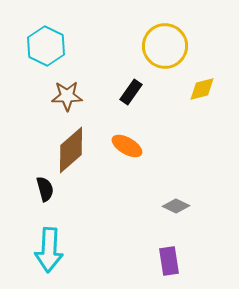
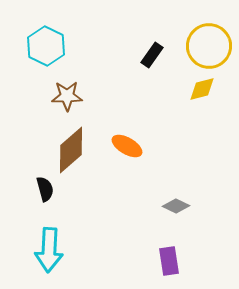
yellow circle: moved 44 px right
black rectangle: moved 21 px right, 37 px up
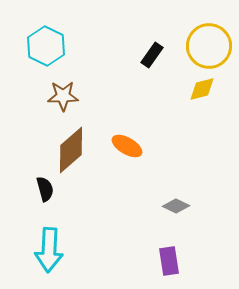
brown star: moved 4 px left
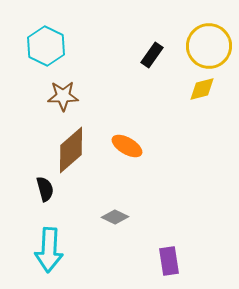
gray diamond: moved 61 px left, 11 px down
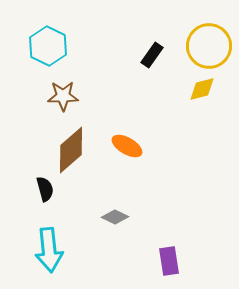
cyan hexagon: moved 2 px right
cyan arrow: rotated 9 degrees counterclockwise
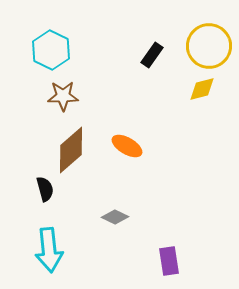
cyan hexagon: moved 3 px right, 4 px down
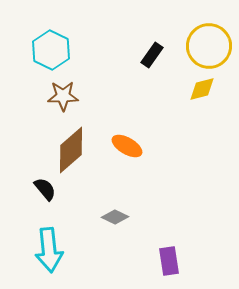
black semicircle: rotated 25 degrees counterclockwise
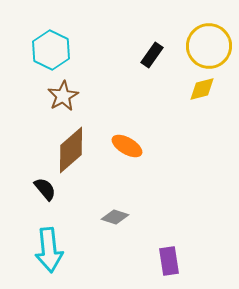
brown star: rotated 28 degrees counterclockwise
gray diamond: rotated 8 degrees counterclockwise
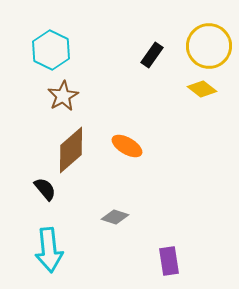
yellow diamond: rotated 52 degrees clockwise
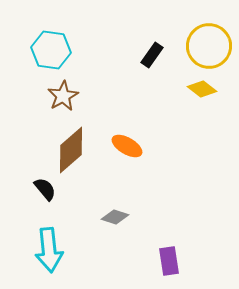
cyan hexagon: rotated 18 degrees counterclockwise
